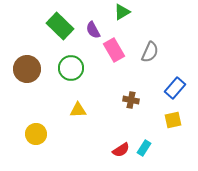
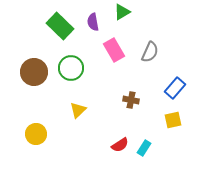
purple semicircle: moved 8 px up; rotated 18 degrees clockwise
brown circle: moved 7 px right, 3 px down
yellow triangle: rotated 42 degrees counterclockwise
red semicircle: moved 1 px left, 5 px up
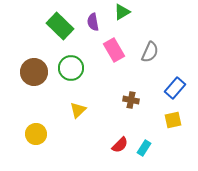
red semicircle: rotated 12 degrees counterclockwise
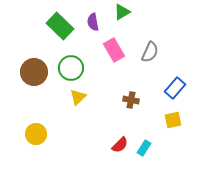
yellow triangle: moved 13 px up
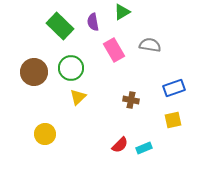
gray semicircle: moved 7 px up; rotated 105 degrees counterclockwise
blue rectangle: moved 1 px left; rotated 30 degrees clockwise
yellow circle: moved 9 px right
cyan rectangle: rotated 35 degrees clockwise
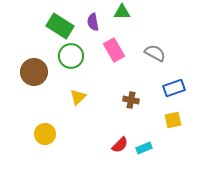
green triangle: rotated 30 degrees clockwise
green rectangle: rotated 12 degrees counterclockwise
gray semicircle: moved 5 px right, 8 px down; rotated 20 degrees clockwise
green circle: moved 12 px up
